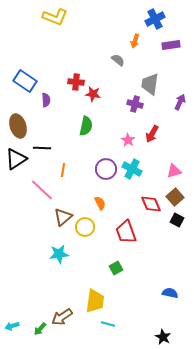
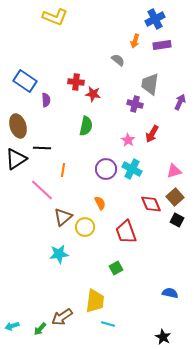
purple rectangle: moved 9 px left
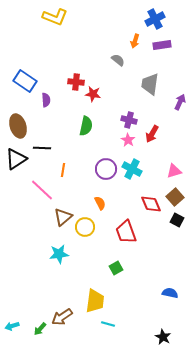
purple cross: moved 6 px left, 16 px down
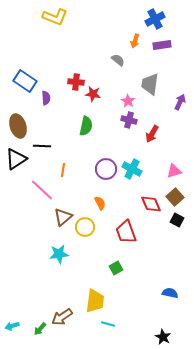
purple semicircle: moved 2 px up
pink star: moved 39 px up
black line: moved 2 px up
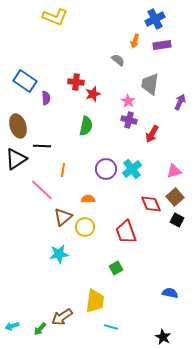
red star: rotated 28 degrees counterclockwise
cyan cross: rotated 24 degrees clockwise
orange semicircle: moved 12 px left, 4 px up; rotated 64 degrees counterclockwise
cyan line: moved 3 px right, 3 px down
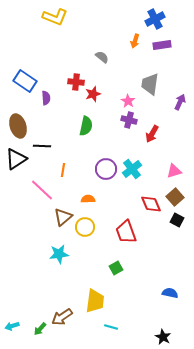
gray semicircle: moved 16 px left, 3 px up
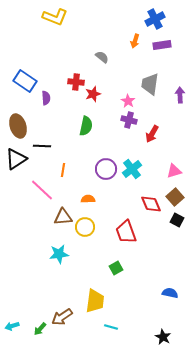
purple arrow: moved 7 px up; rotated 28 degrees counterclockwise
brown triangle: rotated 36 degrees clockwise
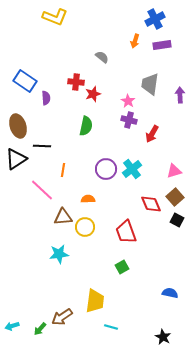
green square: moved 6 px right, 1 px up
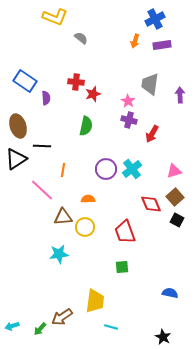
gray semicircle: moved 21 px left, 19 px up
red trapezoid: moved 1 px left
green square: rotated 24 degrees clockwise
